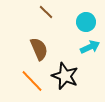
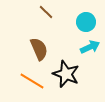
black star: moved 1 px right, 2 px up
orange line: rotated 15 degrees counterclockwise
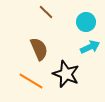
orange line: moved 1 px left
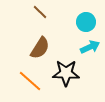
brown line: moved 6 px left
brown semicircle: moved 1 px right, 1 px up; rotated 55 degrees clockwise
black star: moved 1 px up; rotated 20 degrees counterclockwise
orange line: moved 1 px left; rotated 10 degrees clockwise
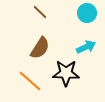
cyan circle: moved 1 px right, 9 px up
cyan arrow: moved 4 px left
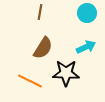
brown line: rotated 56 degrees clockwise
brown semicircle: moved 3 px right
orange line: rotated 15 degrees counterclockwise
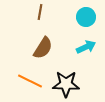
cyan circle: moved 1 px left, 4 px down
black star: moved 11 px down
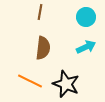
brown semicircle: rotated 25 degrees counterclockwise
black star: rotated 20 degrees clockwise
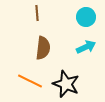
brown line: moved 3 px left, 1 px down; rotated 14 degrees counterclockwise
